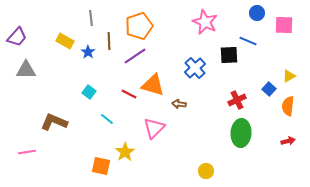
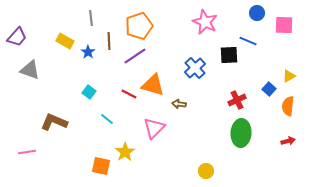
gray triangle: moved 4 px right; rotated 20 degrees clockwise
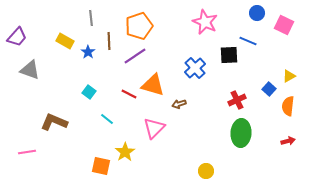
pink square: rotated 24 degrees clockwise
brown arrow: rotated 24 degrees counterclockwise
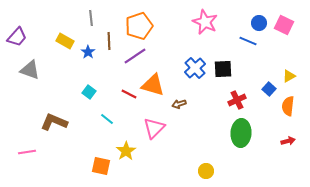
blue circle: moved 2 px right, 10 px down
black square: moved 6 px left, 14 px down
yellow star: moved 1 px right, 1 px up
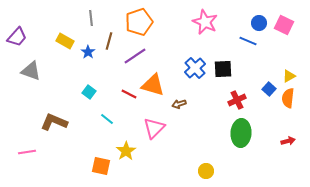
orange pentagon: moved 4 px up
brown line: rotated 18 degrees clockwise
gray triangle: moved 1 px right, 1 px down
orange semicircle: moved 8 px up
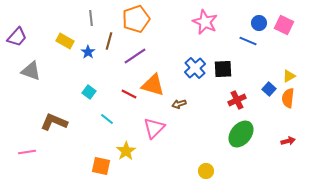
orange pentagon: moved 3 px left, 3 px up
green ellipse: moved 1 px down; rotated 36 degrees clockwise
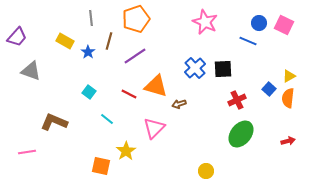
orange triangle: moved 3 px right, 1 px down
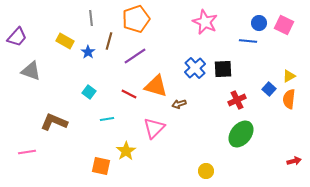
blue line: rotated 18 degrees counterclockwise
orange semicircle: moved 1 px right, 1 px down
cyan line: rotated 48 degrees counterclockwise
red arrow: moved 6 px right, 20 px down
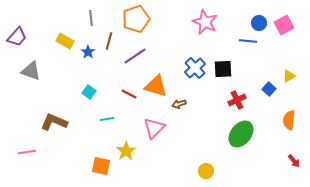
pink square: rotated 36 degrees clockwise
orange semicircle: moved 21 px down
red arrow: rotated 64 degrees clockwise
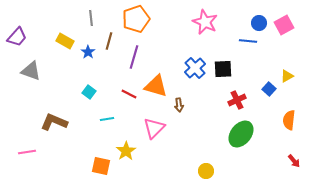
purple line: moved 1 px left, 1 px down; rotated 40 degrees counterclockwise
yellow triangle: moved 2 px left
brown arrow: moved 1 px down; rotated 80 degrees counterclockwise
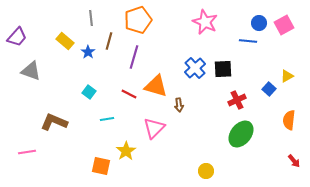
orange pentagon: moved 2 px right, 1 px down
yellow rectangle: rotated 12 degrees clockwise
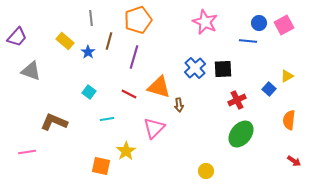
orange triangle: moved 3 px right, 1 px down
red arrow: rotated 16 degrees counterclockwise
